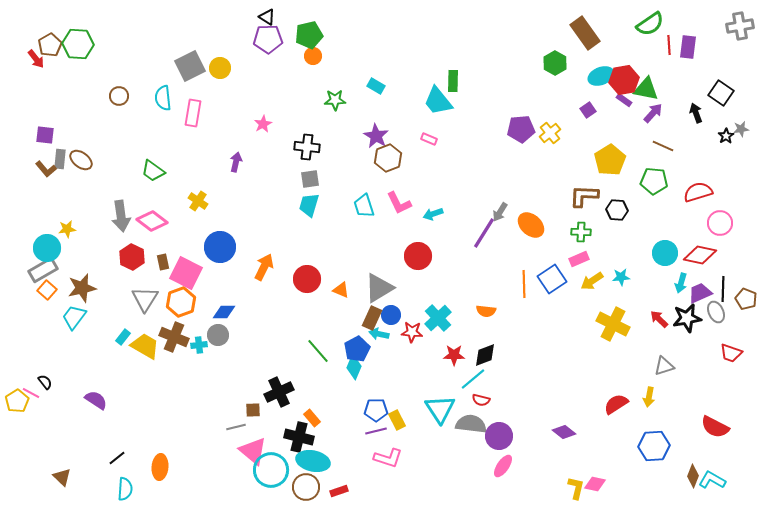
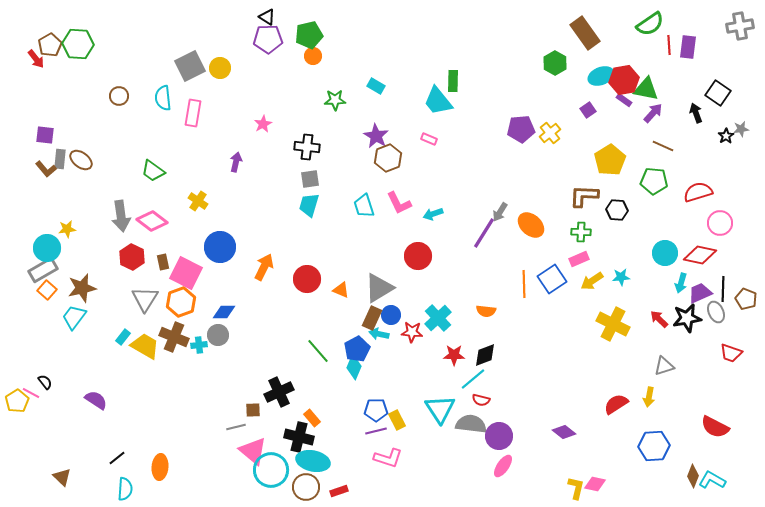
black square at (721, 93): moved 3 px left
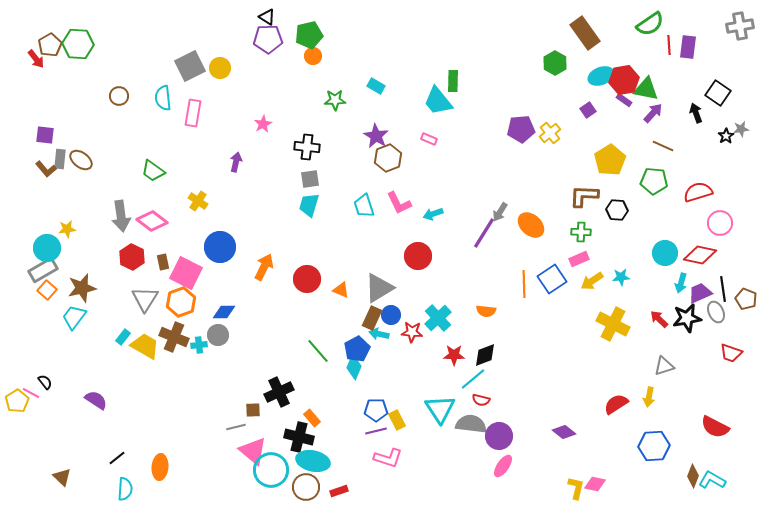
black line at (723, 289): rotated 10 degrees counterclockwise
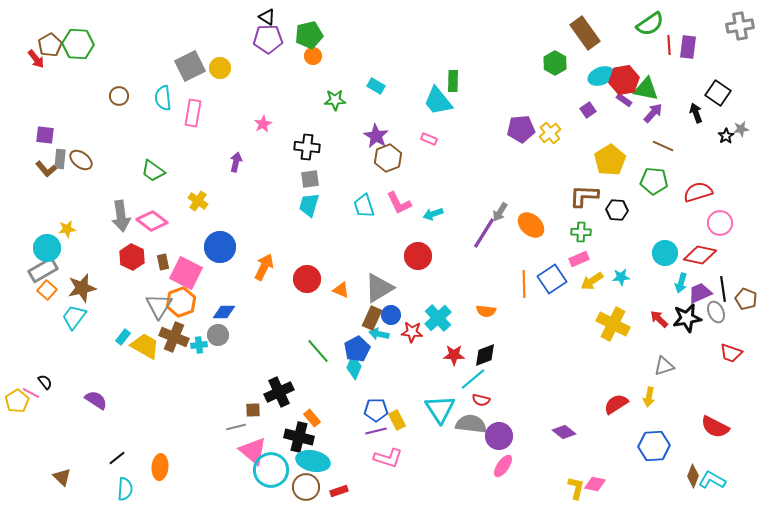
gray triangle at (145, 299): moved 14 px right, 7 px down
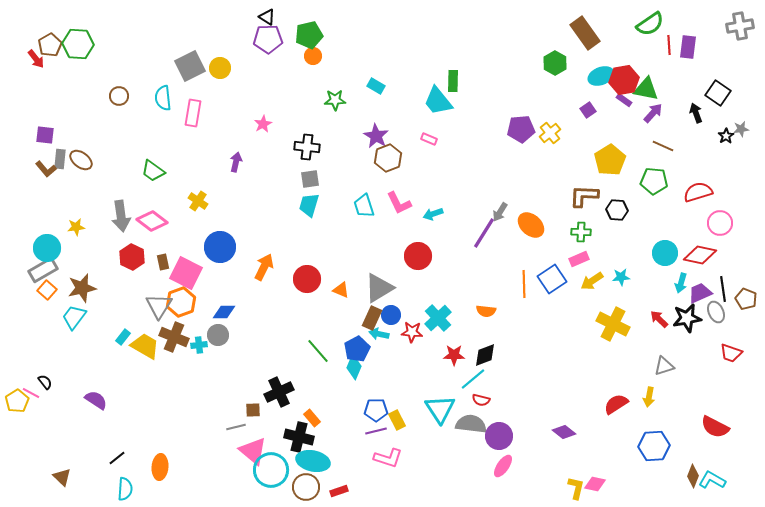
yellow star at (67, 229): moved 9 px right, 2 px up
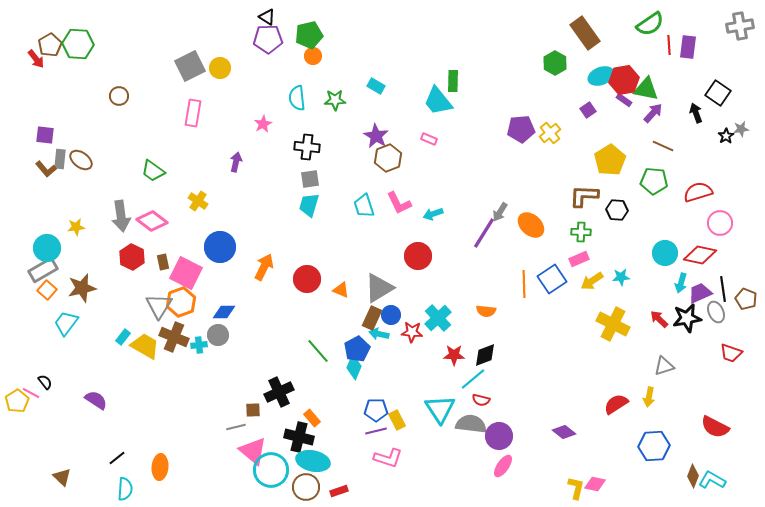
cyan semicircle at (163, 98): moved 134 px right
cyan trapezoid at (74, 317): moved 8 px left, 6 px down
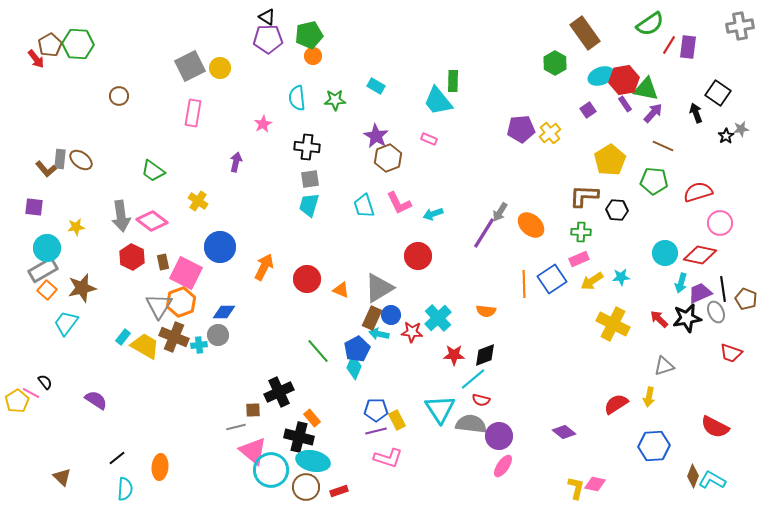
red line at (669, 45): rotated 36 degrees clockwise
purple rectangle at (624, 100): moved 1 px right, 4 px down; rotated 21 degrees clockwise
purple square at (45, 135): moved 11 px left, 72 px down
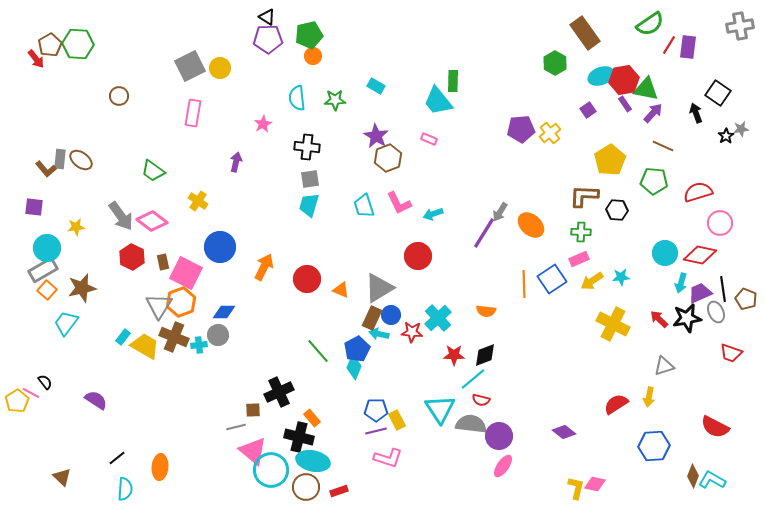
gray arrow at (121, 216): rotated 28 degrees counterclockwise
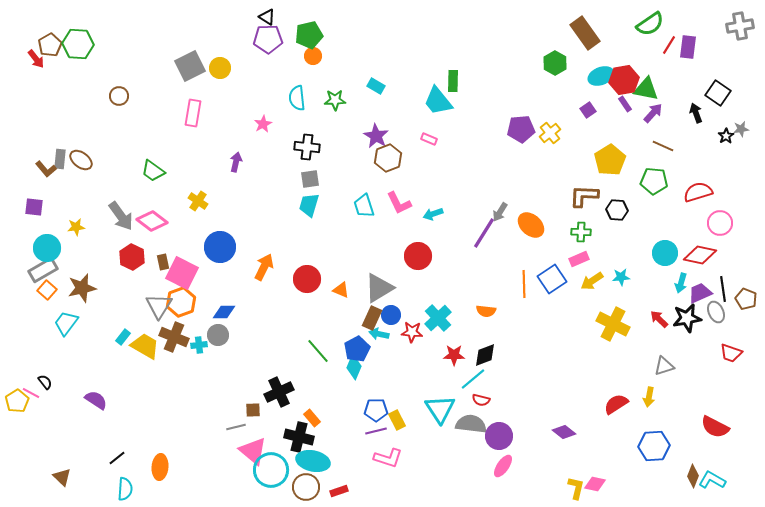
pink square at (186, 273): moved 4 px left
